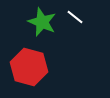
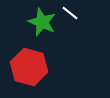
white line: moved 5 px left, 4 px up
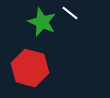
red hexagon: moved 1 px right, 1 px down
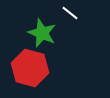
green star: moved 11 px down
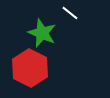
red hexagon: rotated 12 degrees clockwise
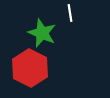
white line: rotated 42 degrees clockwise
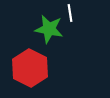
green star: moved 7 px right, 4 px up; rotated 12 degrees counterclockwise
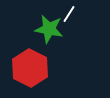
white line: moved 1 px left, 1 px down; rotated 42 degrees clockwise
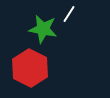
green star: moved 6 px left
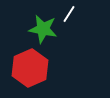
red hexagon: rotated 9 degrees clockwise
